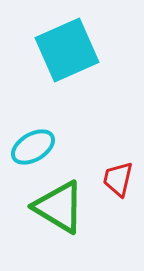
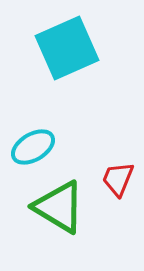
cyan square: moved 2 px up
red trapezoid: rotated 9 degrees clockwise
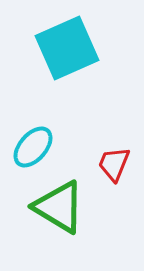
cyan ellipse: rotated 18 degrees counterclockwise
red trapezoid: moved 4 px left, 15 px up
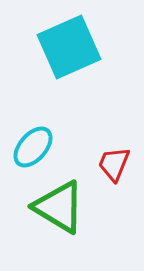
cyan square: moved 2 px right, 1 px up
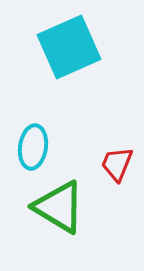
cyan ellipse: rotated 33 degrees counterclockwise
red trapezoid: moved 3 px right
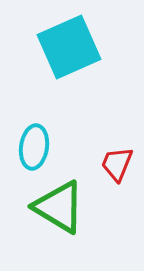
cyan ellipse: moved 1 px right
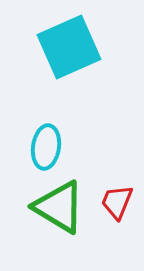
cyan ellipse: moved 12 px right
red trapezoid: moved 38 px down
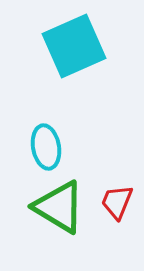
cyan square: moved 5 px right, 1 px up
cyan ellipse: rotated 18 degrees counterclockwise
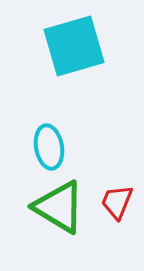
cyan square: rotated 8 degrees clockwise
cyan ellipse: moved 3 px right
